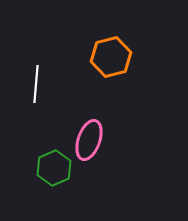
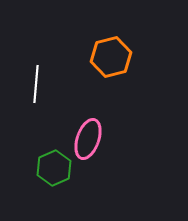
pink ellipse: moved 1 px left, 1 px up
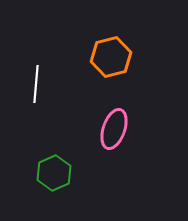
pink ellipse: moved 26 px right, 10 px up
green hexagon: moved 5 px down
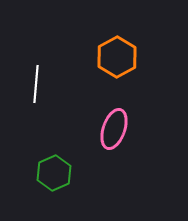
orange hexagon: moved 6 px right; rotated 15 degrees counterclockwise
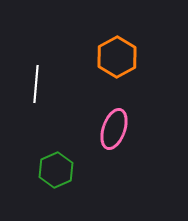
green hexagon: moved 2 px right, 3 px up
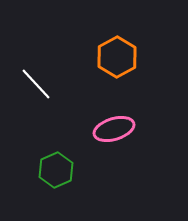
white line: rotated 48 degrees counterclockwise
pink ellipse: rotated 54 degrees clockwise
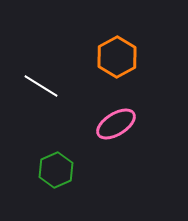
white line: moved 5 px right, 2 px down; rotated 15 degrees counterclockwise
pink ellipse: moved 2 px right, 5 px up; rotated 15 degrees counterclockwise
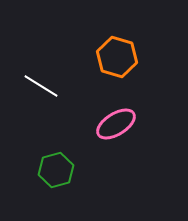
orange hexagon: rotated 15 degrees counterclockwise
green hexagon: rotated 8 degrees clockwise
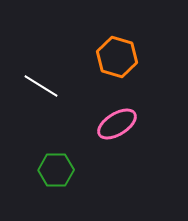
pink ellipse: moved 1 px right
green hexagon: rotated 16 degrees clockwise
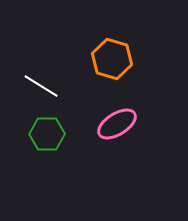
orange hexagon: moved 5 px left, 2 px down
green hexagon: moved 9 px left, 36 px up
